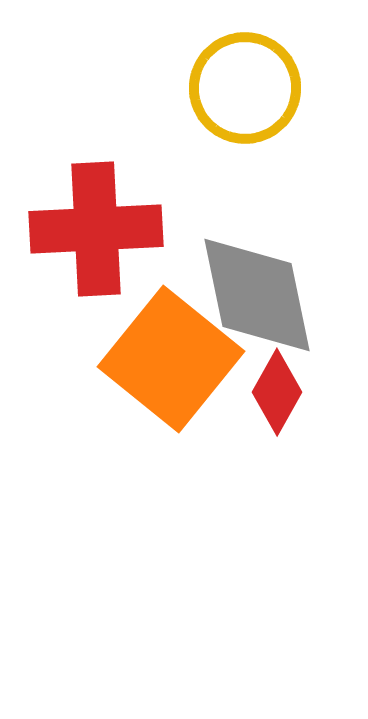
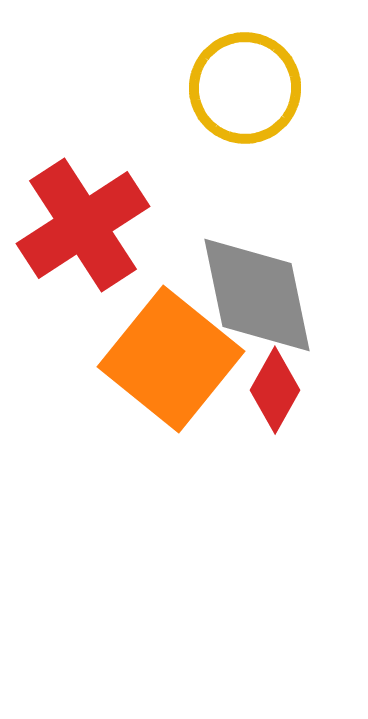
red cross: moved 13 px left, 4 px up; rotated 30 degrees counterclockwise
red diamond: moved 2 px left, 2 px up
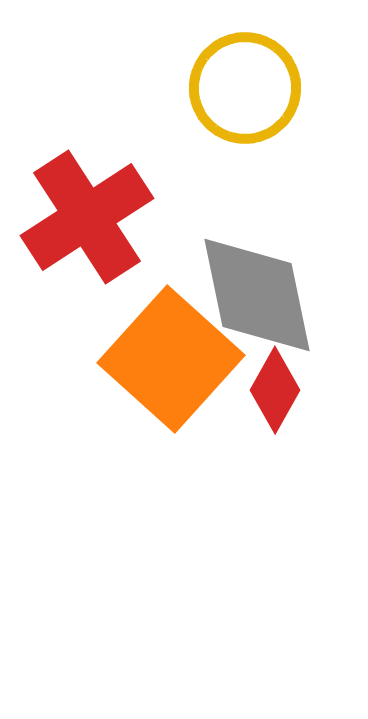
red cross: moved 4 px right, 8 px up
orange square: rotated 3 degrees clockwise
